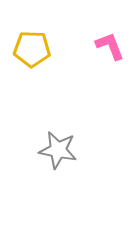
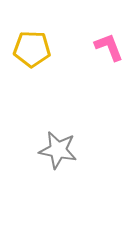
pink L-shape: moved 1 px left, 1 px down
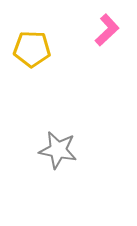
pink L-shape: moved 2 px left, 17 px up; rotated 68 degrees clockwise
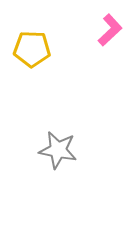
pink L-shape: moved 3 px right
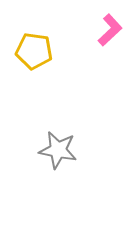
yellow pentagon: moved 2 px right, 2 px down; rotated 6 degrees clockwise
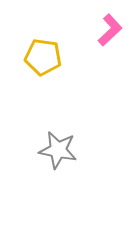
yellow pentagon: moved 9 px right, 6 px down
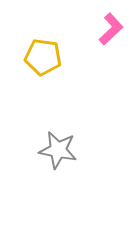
pink L-shape: moved 1 px right, 1 px up
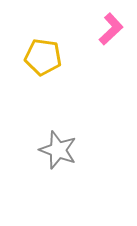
gray star: rotated 9 degrees clockwise
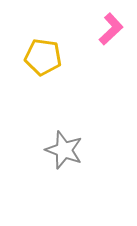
gray star: moved 6 px right
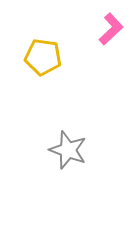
gray star: moved 4 px right
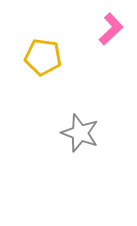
gray star: moved 12 px right, 17 px up
